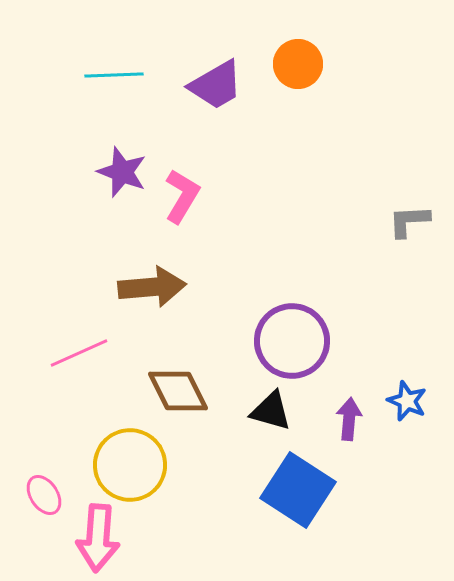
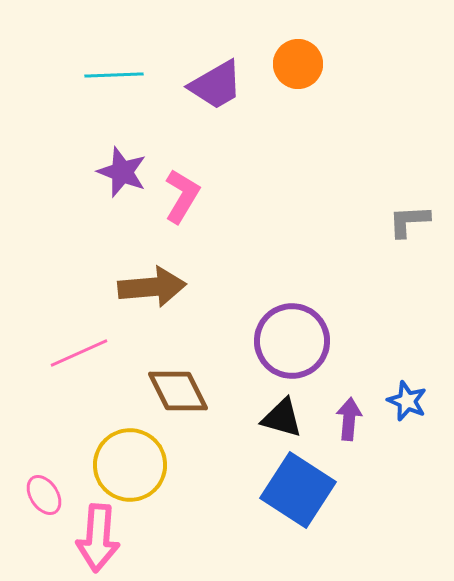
black triangle: moved 11 px right, 7 px down
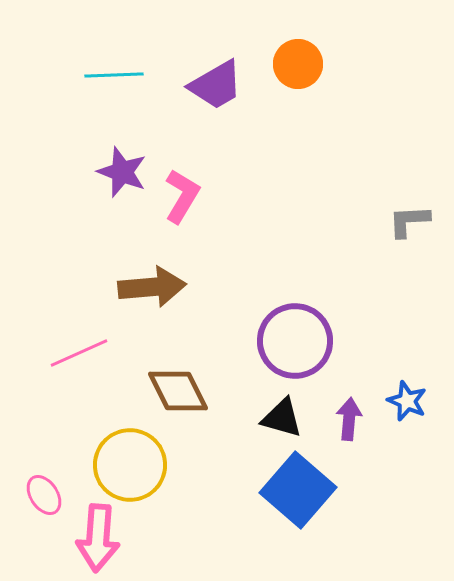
purple circle: moved 3 px right
blue square: rotated 8 degrees clockwise
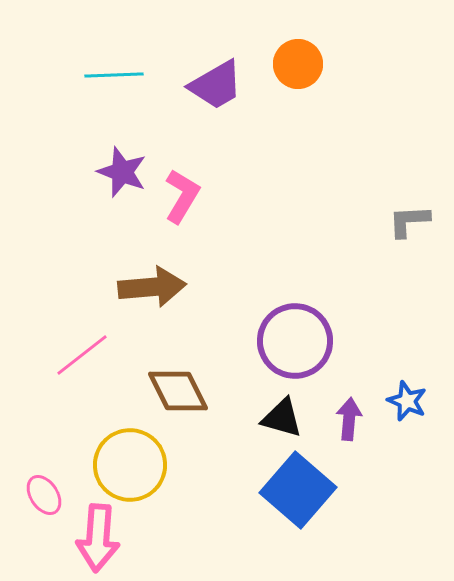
pink line: moved 3 px right, 2 px down; rotated 14 degrees counterclockwise
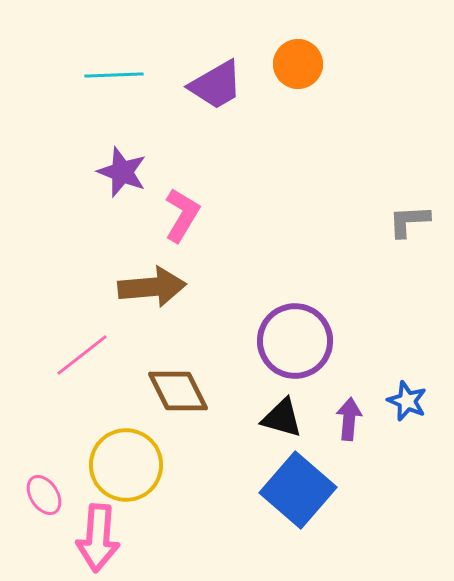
pink L-shape: moved 19 px down
yellow circle: moved 4 px left
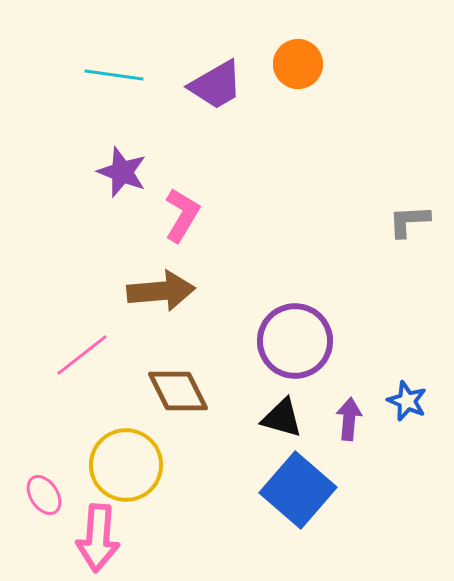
cyan line: rotated 10 degrees clockwise
brown arrow: moved 9 px right, 4 px down
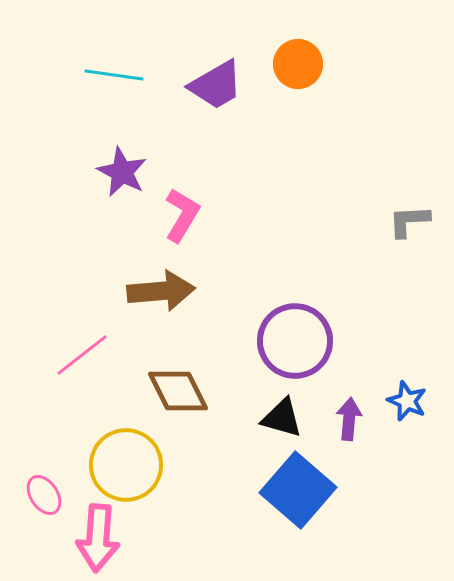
purple star: rotated 6 degrees clockwise
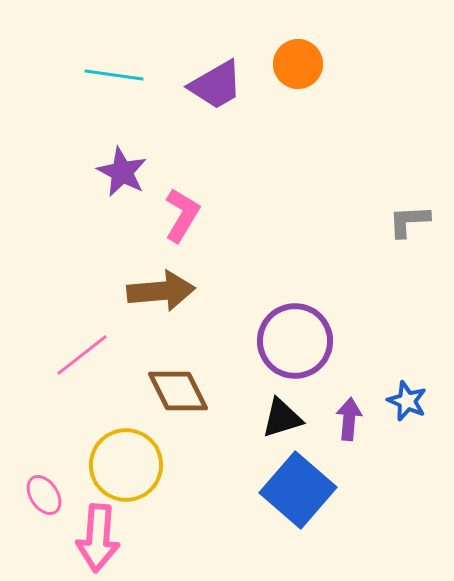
black triangle: rotated 33 degrees counterclockwise
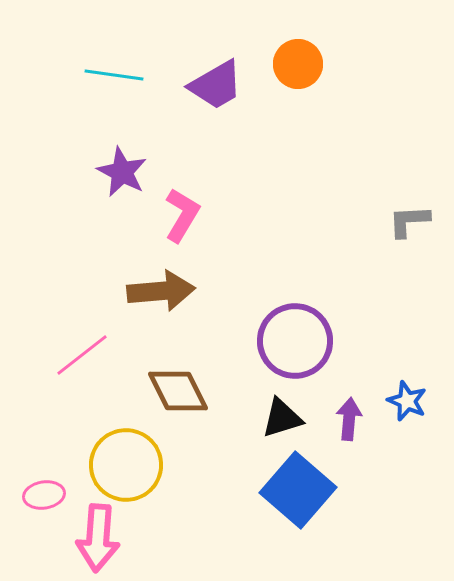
pink ellipse: rotated 66 degrees counterclockwise
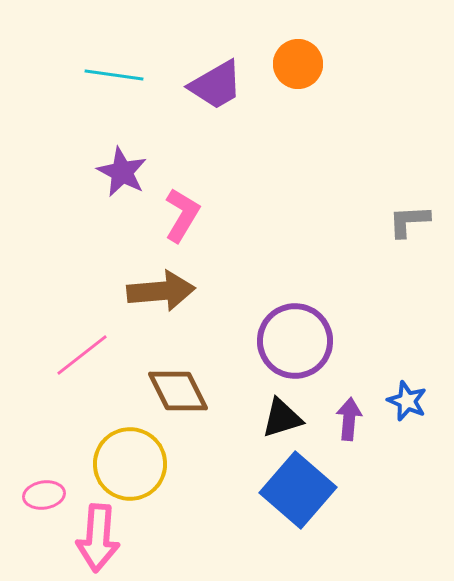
yellow circle: moved 4 px right, 1 px up
